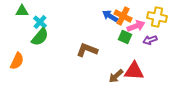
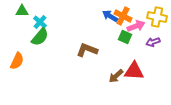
purple arrow: moved 3 px right, 2 px down
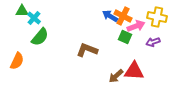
cyan cross: moved 6 px left, 4 px up
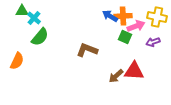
orange cross: rotated 30 degrees counterclockwise
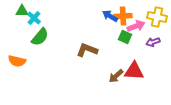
orange semicircle: rotated 78 degrees clockwise
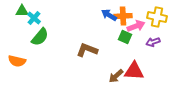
blue arrow: moved 1 px left, 1 px up
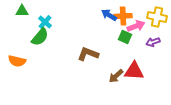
cyan cross: moved 11 px right, 4 px down
brown L-shape: moved 1 px right, 4 px down
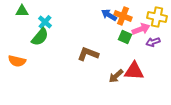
orange cross: rotated 24 degrees clockwise
pink arrow: moved 5 px right, 3 px down
